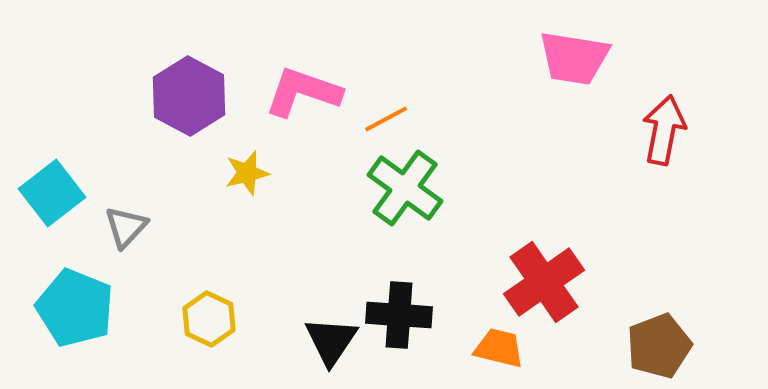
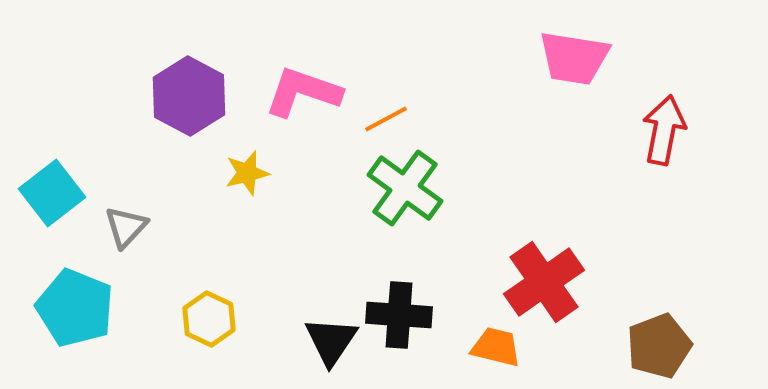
orange trapezoid: moved 3 px left, 1 px up
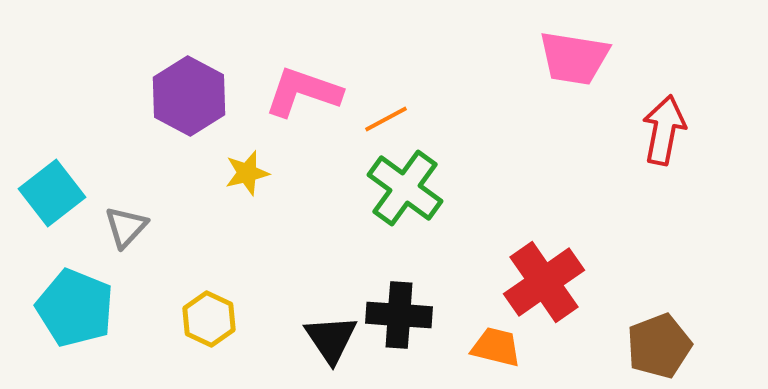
black triangle: moved 2 px up; rotated 8 degrees counterclockwise
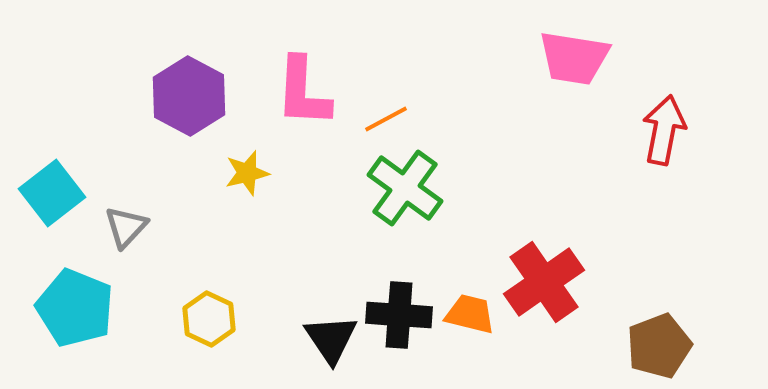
pink L-shape: rotated 106 degrees counterclockwise
orange trapezoid: moved 26 px left, 33 px up
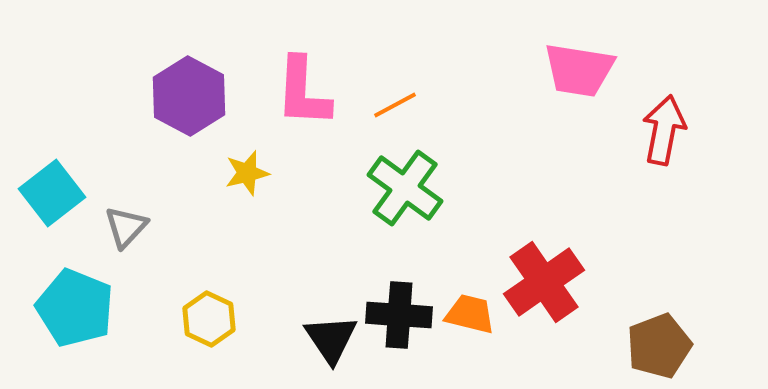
pink trapezoid: moved 5 px right, 12 px down
orange line: moved 9 px right, 14 px up
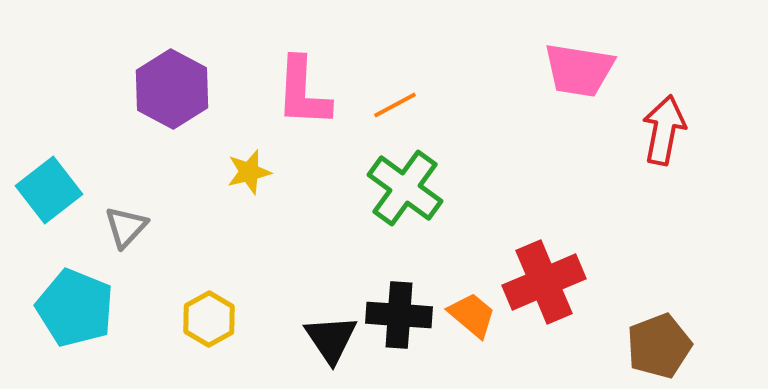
purple hexagon: moved 17 px left, 7 px up
yellow star: moved 2 px right, 1 px up
cyan square: moved 3 px left, 3 px up
red cross: rotated 12 degrees clockwise
orange trapezoid: moved 2 px right, 1 px down; rotated 26 degrees clockwise
yellow hexagon: rotated 6 degrees clockwise
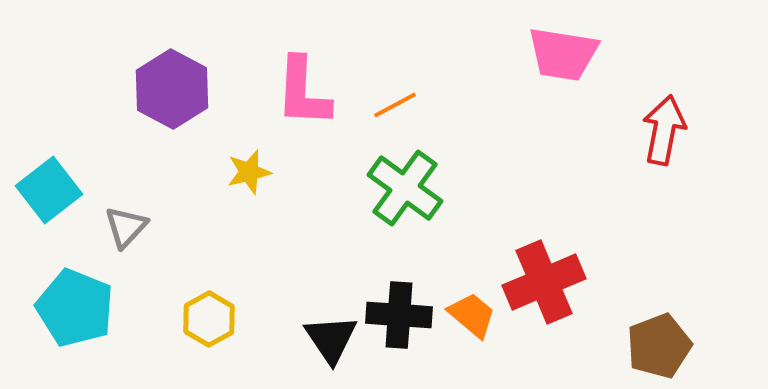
pink trapezoid: moved 16 px left, 16 px up
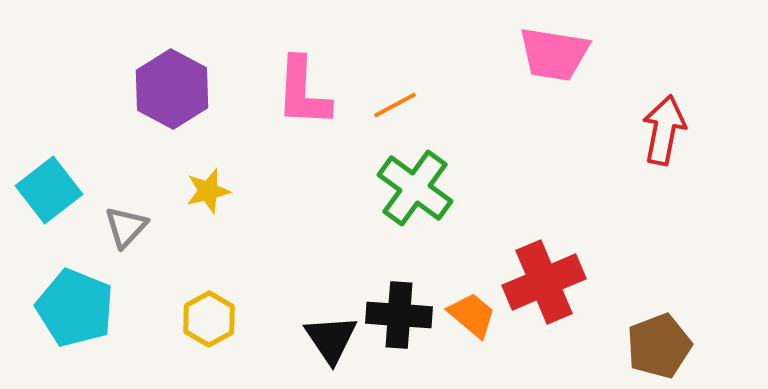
pink trapezoid: moved 9 px left
yellow star: moved 41 px left, 19 px down
green cross: moved 10 px right
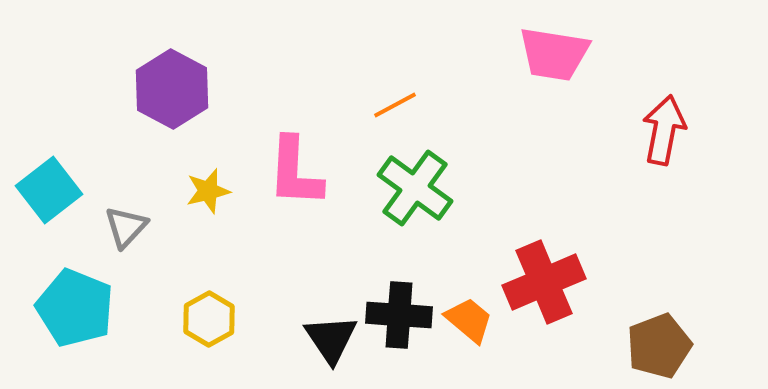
pink L-shape: moved 8 px left, 80 px down
orange trapezoid: moved 3 px left, 5 px down
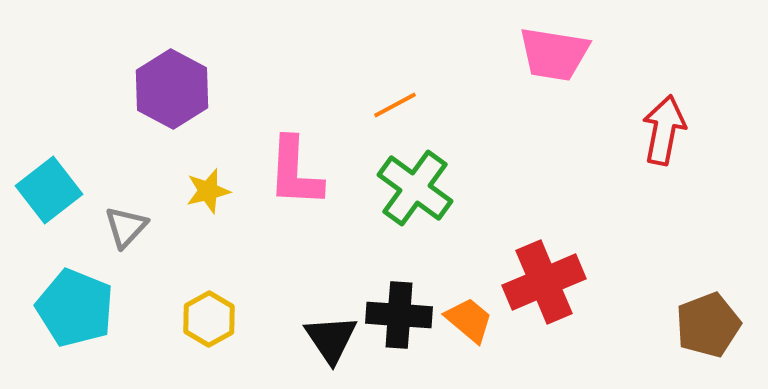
brown pentagon: moved 49 px right, 21 px up
